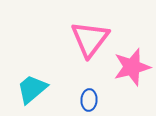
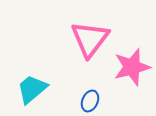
blue ellipse: moved 1 px right, 1 px down; rotated 20 degrees clockwise
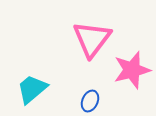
pink triangle: moved 2 px right
pink star: moved 3 px down
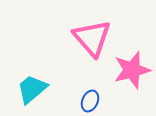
pink triangle: moved 1 px up; rotated 18 degrees counterclockwise
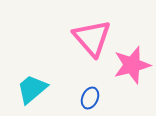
pink star: moved 5 px up
blue ellipse: moved 3 px up
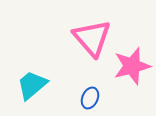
pink star: moved 1 px down
cyan trapezoid: moved 4 px up
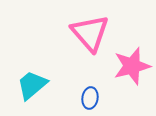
pink triangle: moved 2 px left, 5 px up
blue ellipse: rotated 15 degrees counterclockwise
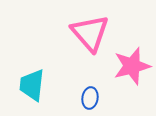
cyan trapezoid: rotated 44 degrees counterclockwise
